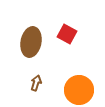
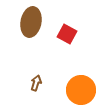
brown ellipse: moved 20 px up
orange circle: moved 2 px right
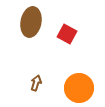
orange circle: moved 2 px left, 2 px up
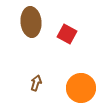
brown ellipse: rotated 16 degrees counterclockwise
orange circle: moved 2 px right
